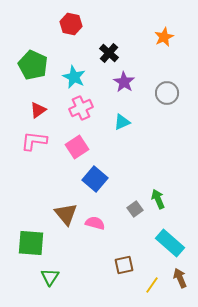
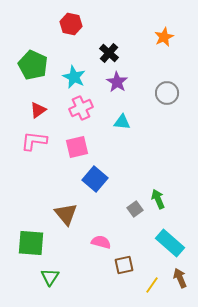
purple star: moved 7 px left
cyan triangle: rotated 30 degrees clockwise
pink square: rotated 20 degrees clockwise
pink semicircle: moved 6 px right, 19 px down
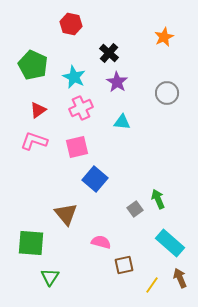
pink L-shape: rotated 12 degrees clockwise
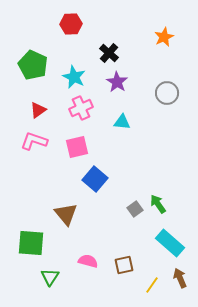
red hexagon: rotated 15 degrees counterclockwise
green arrow: moved 5 px down; rotated 12 degrees counterclockwise
pink semicircle: moved 13 px left, 19 px down
